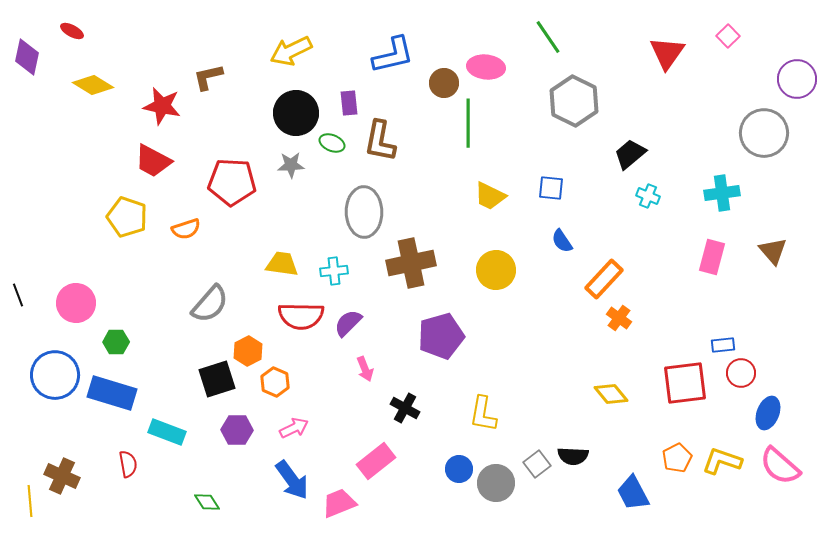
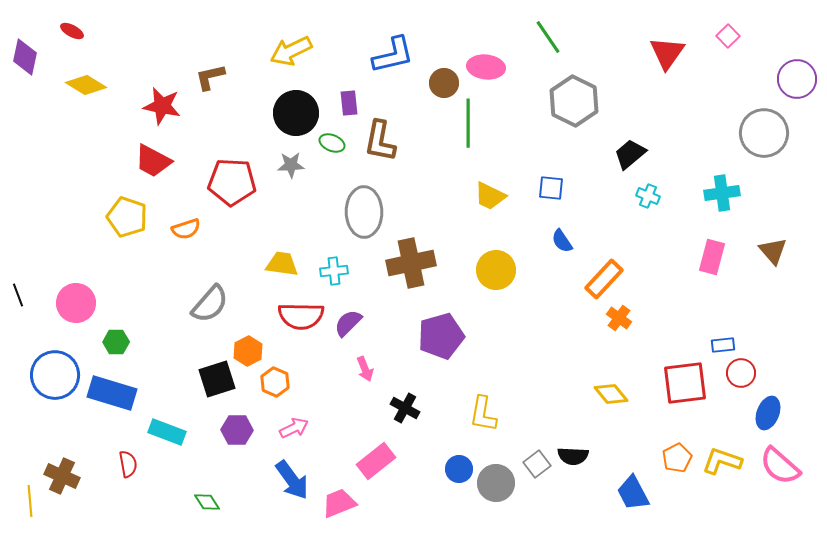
purple diamond at (27, 57): moved 2 px left
brown L-shape at (208, 77): moved 2 px right
yellow diamond at (93, 85): moved 7 px left
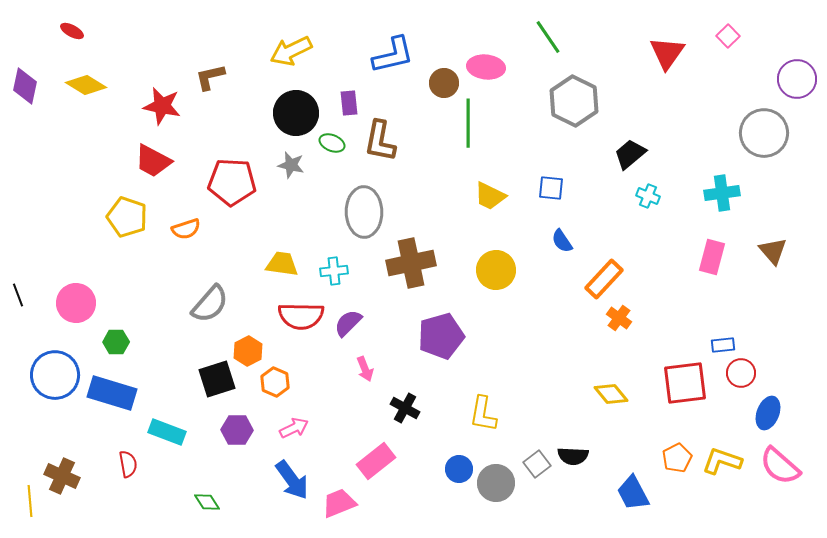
purple diamond at (25, 57): moved 29 px down
gray star at (291, 165): rotated 16 degrees clockwise
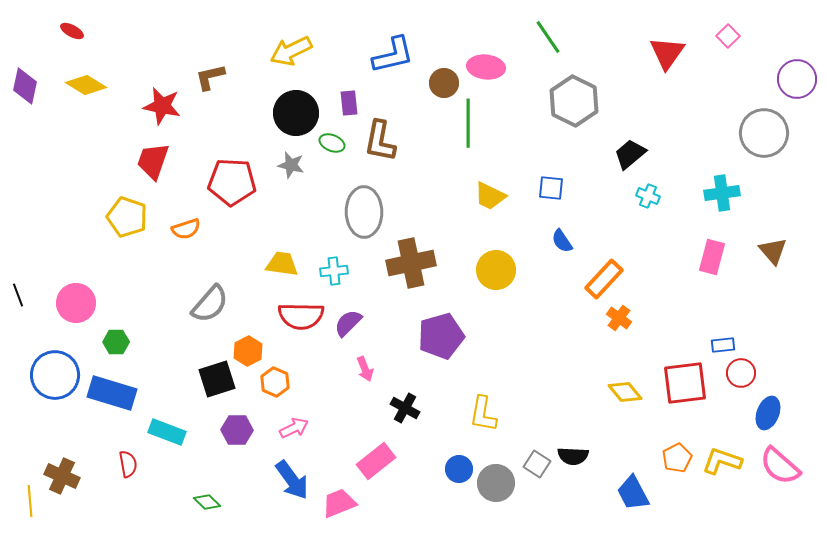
red trapezoid at (153, 161): rotated 81 degrees clockwise
yellow diamond at (611, 394): moved 14 px right, 2 px up
gray square at (537, 464): rotated 20 degrees counterclockwise
green diamond at (207, 502): rotated 12 degrees counterclockwise
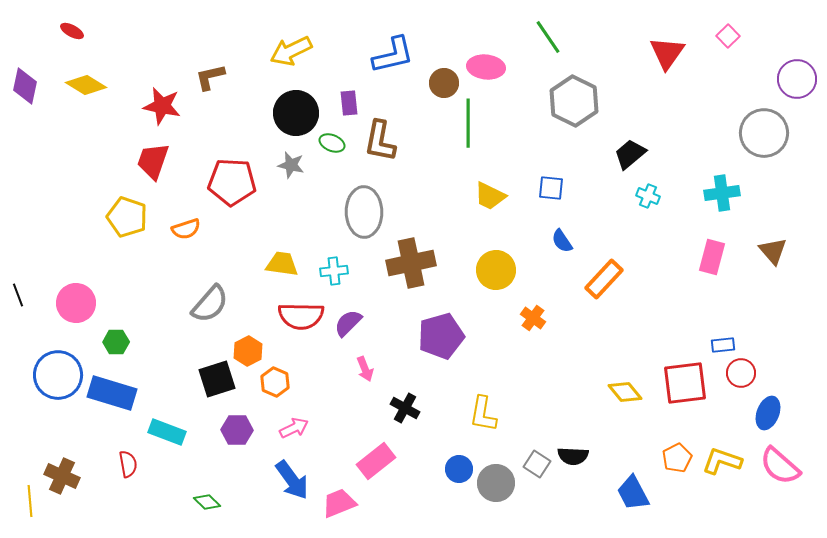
orange cross at (619, 318): moved 86 px left
blue circle at (55, 375): moved 3 px right
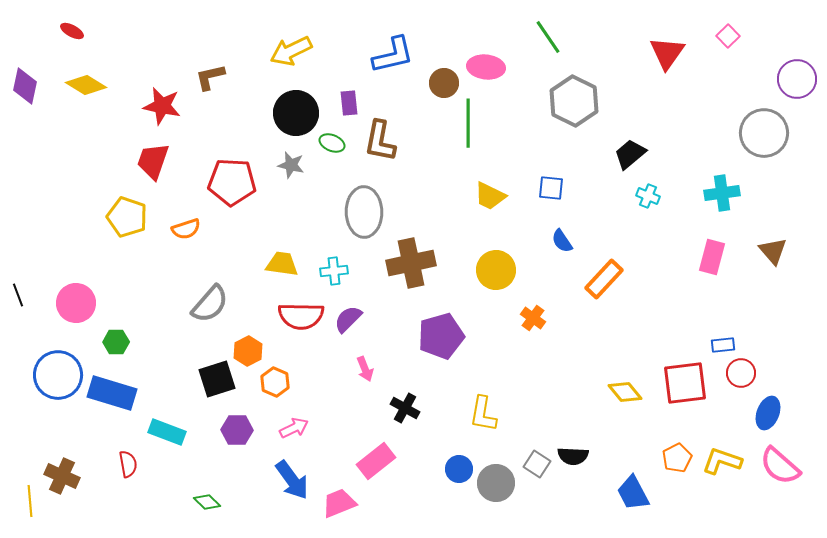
purple semicircle at (348, 323): moved 4 px up
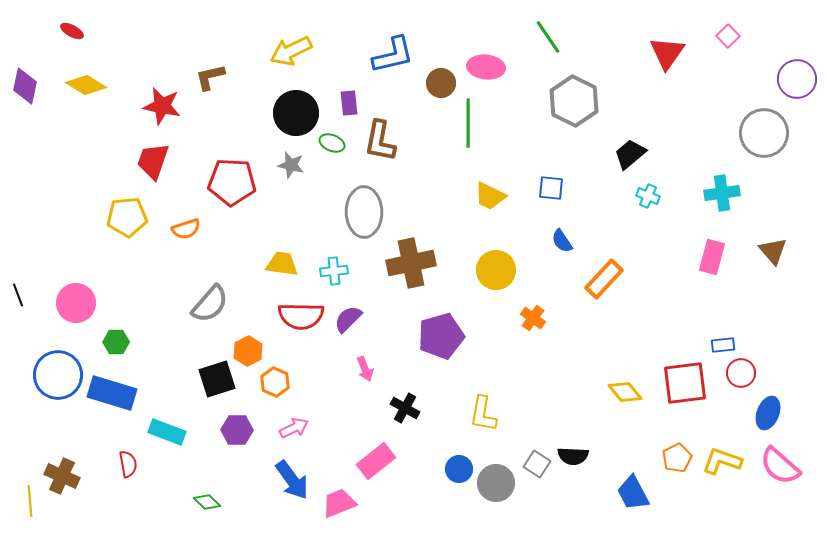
brown circle at (444, 83): moved 3 px left
yellow pentagon at (127, 217): rotated 24 degrees counterclockwise
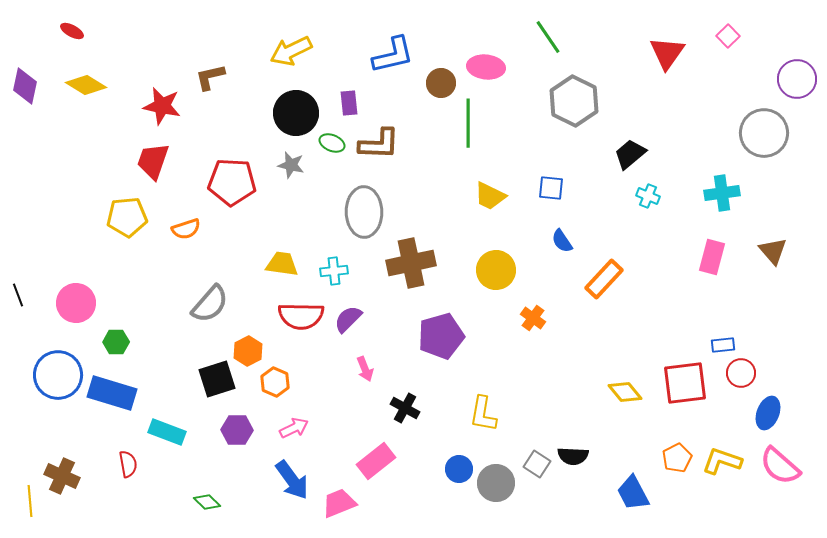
brown L-shape at (380, 141): moved 1 px left, 3 px down; rotated 99 degrees counterclockwise
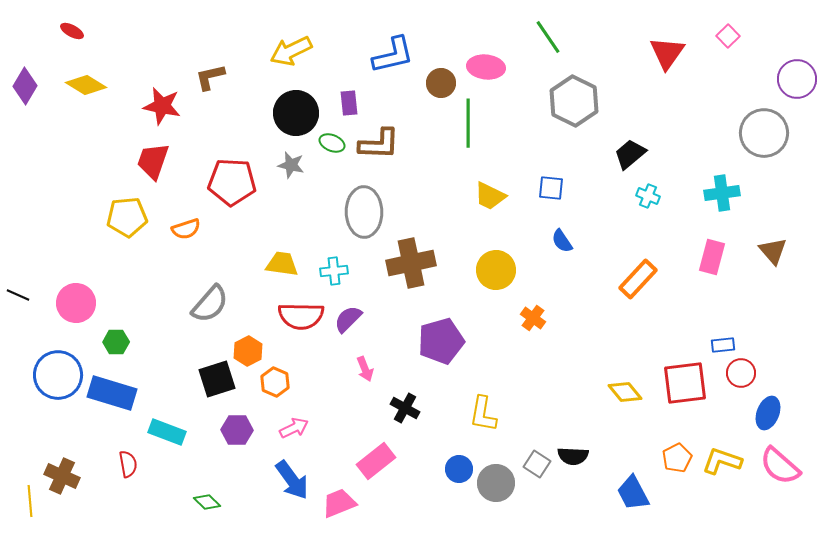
purple diamond at (25, 86): rotated 18 degrees clockwise
orange rectangle at (604, 279): moved 34 px right
black line at (18, 295): rotated 45 degrees counterclockwise
purple pentagon at (441, 336): moved 5 px down
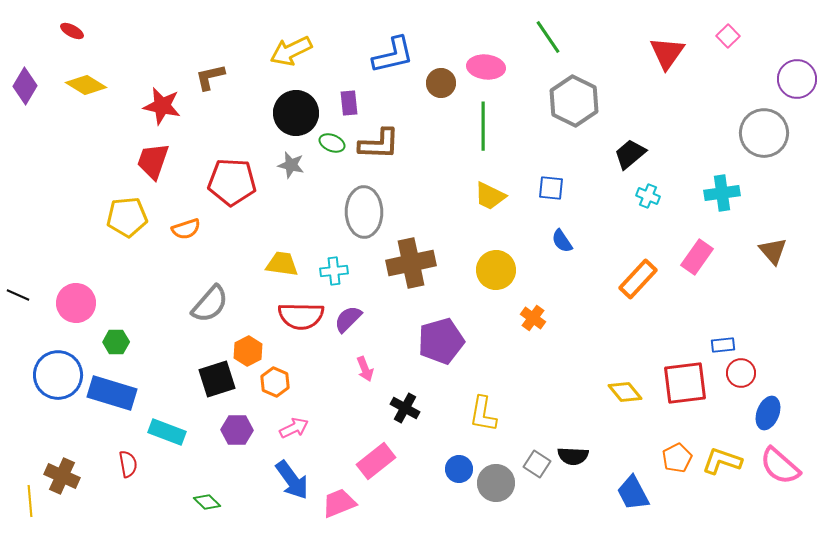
green line at (468, 123): moved 15 px right, 3 px down
pink rectangle at (712, 257): moved 15 px left; rotated 20 degrees clockwise
